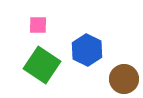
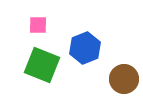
blue hexagon: moved 2 px left, 2 px up; rotated 12 degrees clockwise
green square: rotated 12 degrees counterclockwise
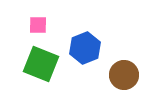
green square: moved 1 px left, 1 px up
brown circle: moved 4 px up
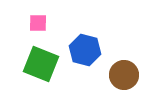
pink square: moved 2 px up
blue hexagon: moved 2 px down; rotated 24 degrees counterclockwise
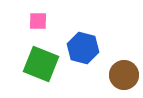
pink square: moved 2 px up
blue hexagon: moved 2 px left, 2 px up
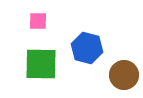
blue hexagon: moved 4 px right
green square: rotated 21 degrees counterclockwise
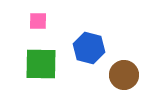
blue hexagon: moved 2 px right
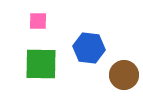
blue hexagon: rotated 8 degrees counterclockwise
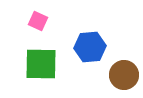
pink square: rotated 24 degrees clockwise
blue hexagon: moved 1 px right, 1 px up; rotated 12 degrees counterclockwise
